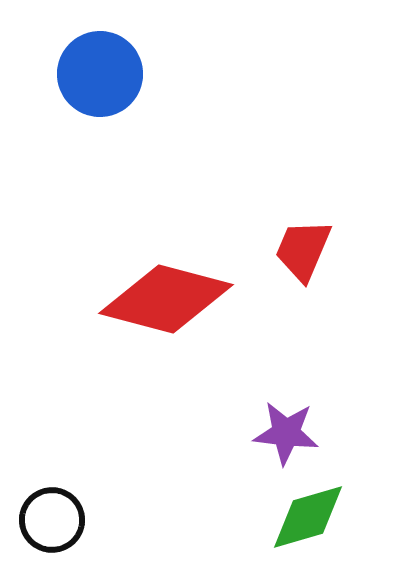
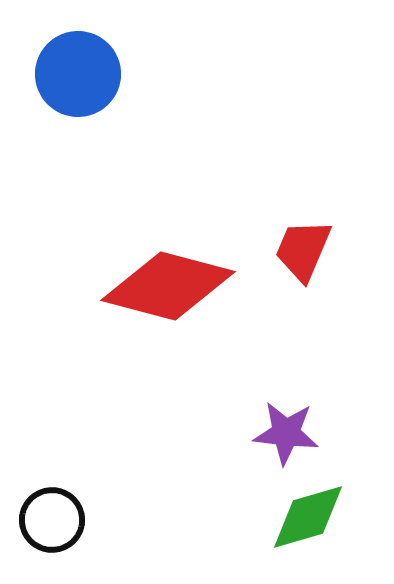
blue circle: moved 22 px left
red diamond: moved 2 px right, 13 px up
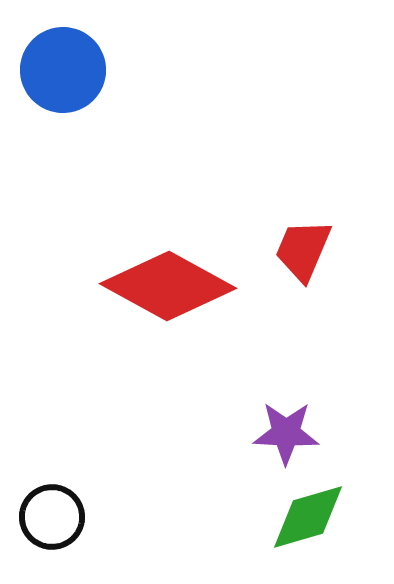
blue circle: moved 15 px left, 4 px up
red diamond: rotated 14 degrees clockwise
purple star: rotated 4 degrees counterclockwise
black circle: moved 3 px up
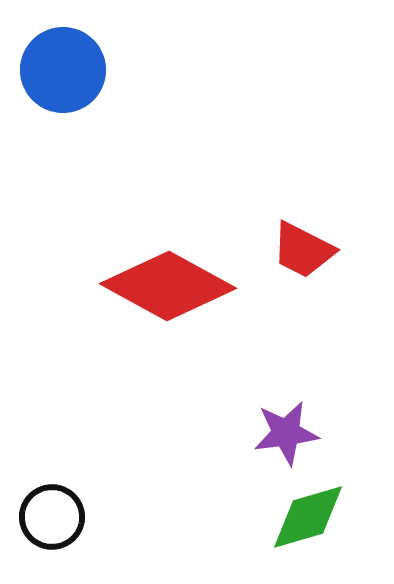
red trapezoid: rotated 86 degrees counterclockwise
purple star: rotated 10 degrees counterclockwise
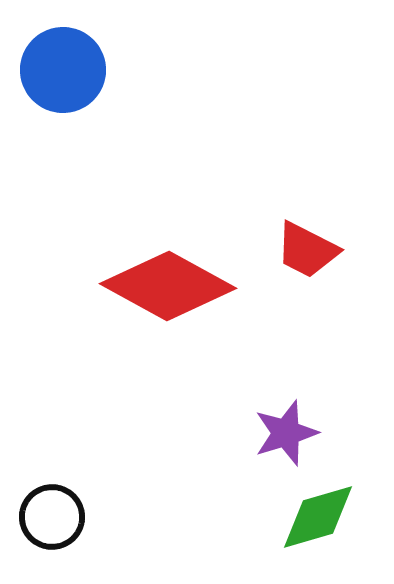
red trapezoid: moved 4 px right
purple star: rotated 10 degrees counterclockwise
green diamond: moved 10 px right
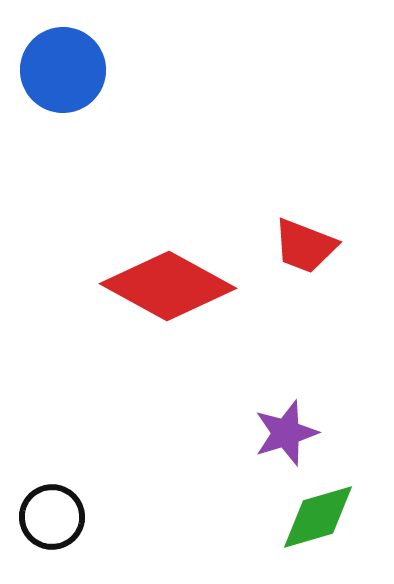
red trapezoid: moved 2 px left, 4 px up; rotated 6 degrees counterclockwise
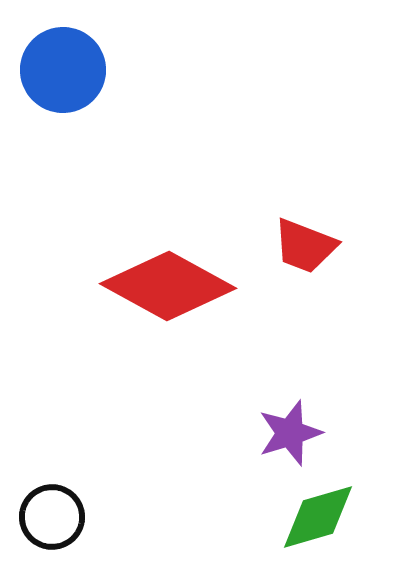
purple star: moved 4 px right
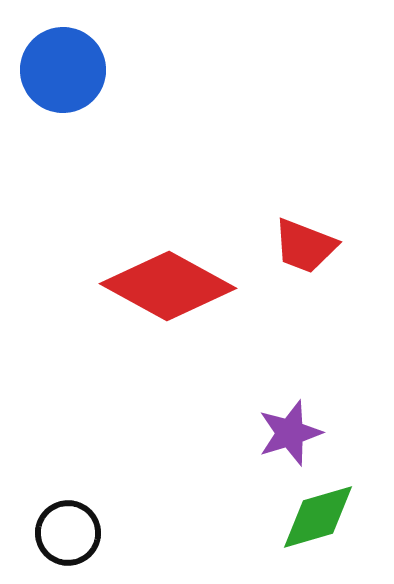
black circle: moved 16 px right, 16 px down
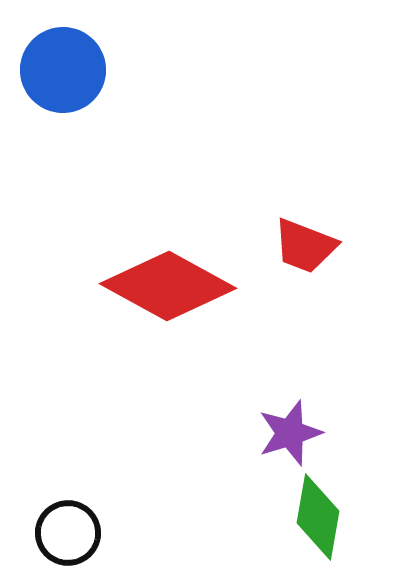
green diamond: rotated 64 degrees counterclockwise
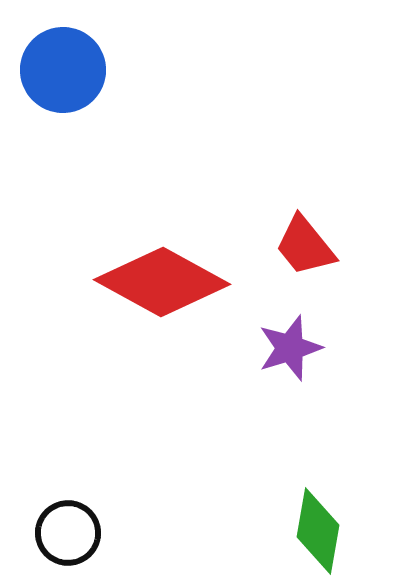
red trapezoid: rotated 30 degrees clockwise
red diamond: moved 6 px left, 4 px up
purple star: moved 85 px up
green diamond: moved 14 px down
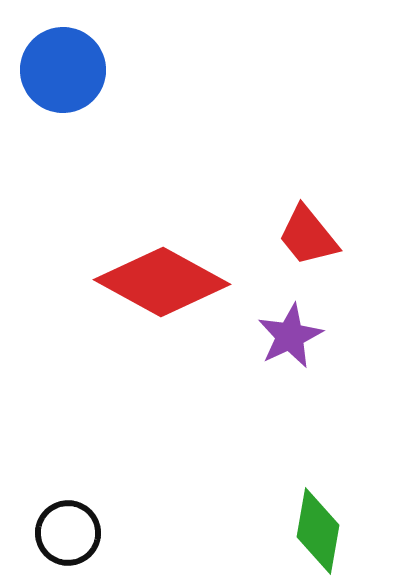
red trapezoid: moved 3 px right, 10 px up
purple star: moved 12 px up; rotated 8 degrees counterclockwise
